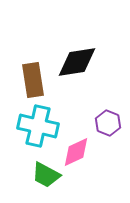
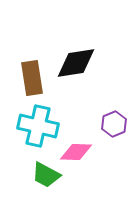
black diamond: moved 1 px left, 1 px down
brown rectangle: moved 1 px left, 2 px up
purple hexagon: moved 6 px right, 1 px down; rotated 15 degrees clockwise
pink diamond: rotated 28 degrees clockwise
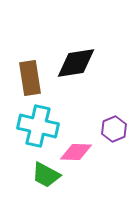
brown rectangle: moved 2 px left
purple hexagon: moved 5 px down
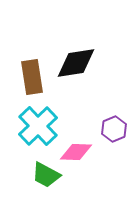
brown rectangle: moved 2 px right, 1 px up
cyan cross: rotated 33 degrees clockwise
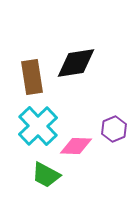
pink diamond: moved 6 px up
